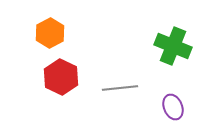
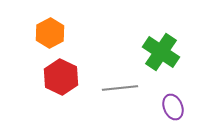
green cross: moved 12 px left, 6 px down; rotated 12 degrees clockwise
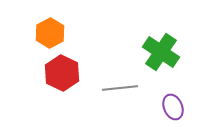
red hexagon: moved 1 px right, 4 px up
